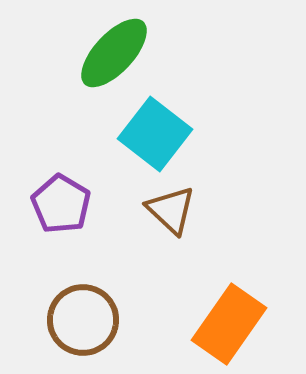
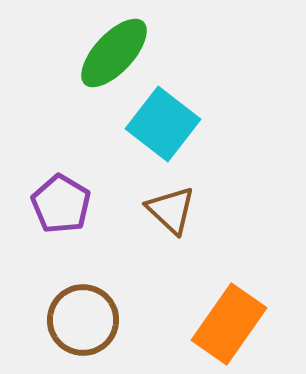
cyan square: moved 8 px right, 10 px up
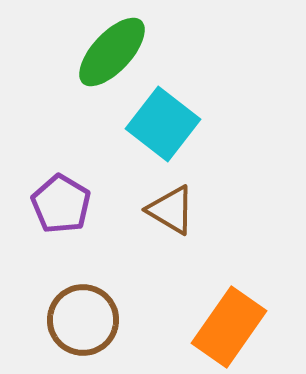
green ellipse: moved 2 px left, 1 px up
brown triangle: rotated 12 degrees counterclockwise
orange rectangle: moved 3 px down
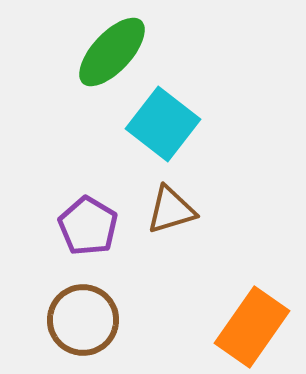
purple pentagon: moved 27 px right, 22 px down
brown triangle: rotated 48 degrees counterclockwise
orange rectangle: moved 23 px right
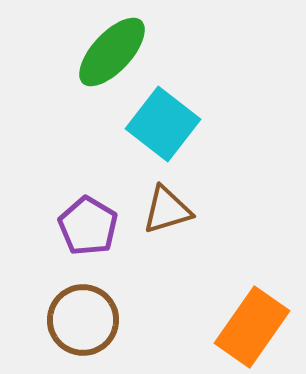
brown triangle: moved 4 px left
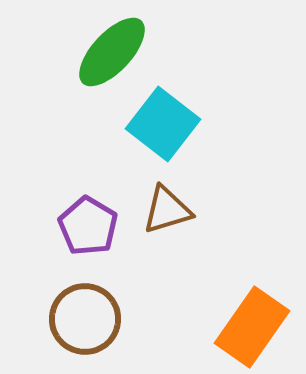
brown circle: moved 2 px right, 1 px up
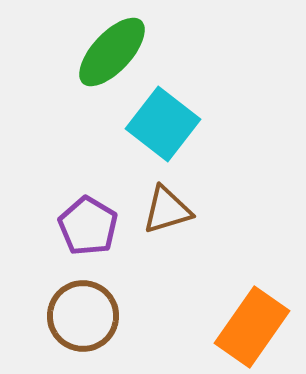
brown circle: moved 2 px left, 3 px up
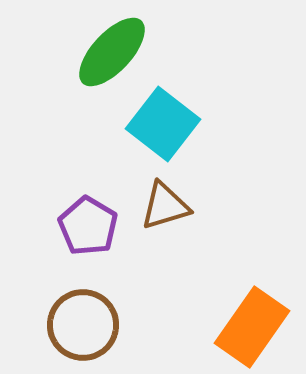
brown triangle: moved 2 px left, 4 px up
brown circle: moved 9 px down
